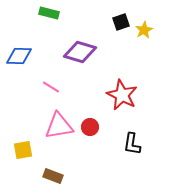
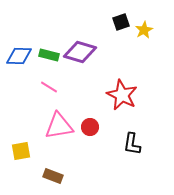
green rectangle: moved 42 px down
pink line: moved 2 px left
yellow square: moved 2 px left, 1 px down
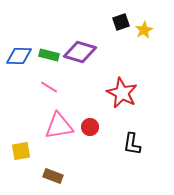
red star: moved 2 px up
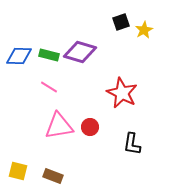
yellow square: moved 3 px left, 20 px down; rotated 24 degrees clockwise
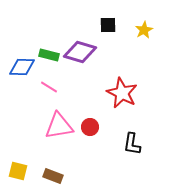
black square: moved 13 px left, 3 px down; rotated 18 degrees clockwise
blue diamond: moved 3 px right, 11 px down
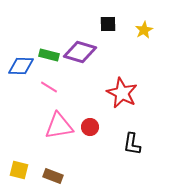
black square: moved 1 px up
blue diamond: moved 1 px left, 1 px up
yellow square: moved 1 px right, 1 px up
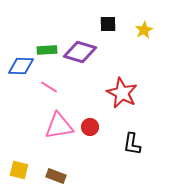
green rectangle: moved 2 px left, 5 px up; rotated 18 degrees counterclockwise
brown rectangle: moved 3 px right
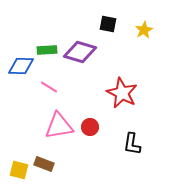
black square: rotated 12 degrees clockwise
brown rectangle: moved 12 px left, 12 px up
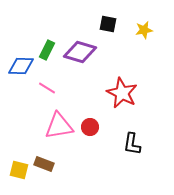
yellow star: rotated 18 degrees clockwise
green rectangle: rotated 60 degrees counterclockwise
pink line: moved 2 px left, 1 px down
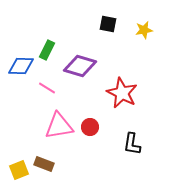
purple diamond: moved 14 px down
yellow square: rotated 36 degrees counterclockwise
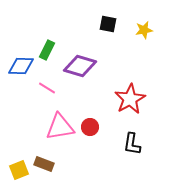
red star: moved 8 px right, 6 px down; rotated 16 degrees clockwise
pink triangle: moved 1 px right, 1 px down
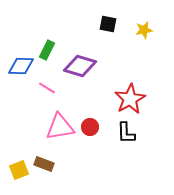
black L-shape: moved 6 px left, 11 px up; rotated 10 degrees counterclockwise
